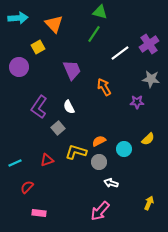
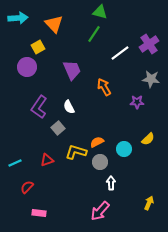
purple circle: moved 8 px right
orange semicircle: moved 2 px left, 1 px down
gray circle: moved 1 px right
white arrow: rotated 72 degrees clockwise
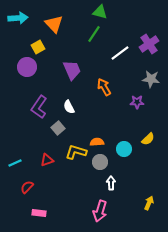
orange semicircle: rotated 24 degrees clockwise
pink arrow: rotated 25 degrees counterclockwise
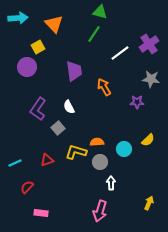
purple trapezoid: moved 2 px right, 1 px down; rotated 15 degrees clockwise
purple L-shape: moved 1 px left, 2 px down
yellow semicircle: moved 1 px down
pink rectangle: moved 2 px right
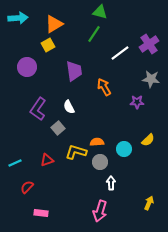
orange triangle: rotated 42 degrees clockwise
yellow square: moved 10 px right, 2 px up
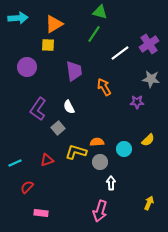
yellow square: rotated 32 degrees clockwise
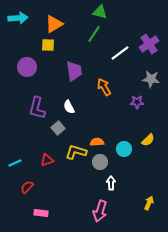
purple L-shape: moved 1 px left, 1 px up; rotated 20 degrees counterclockwise
